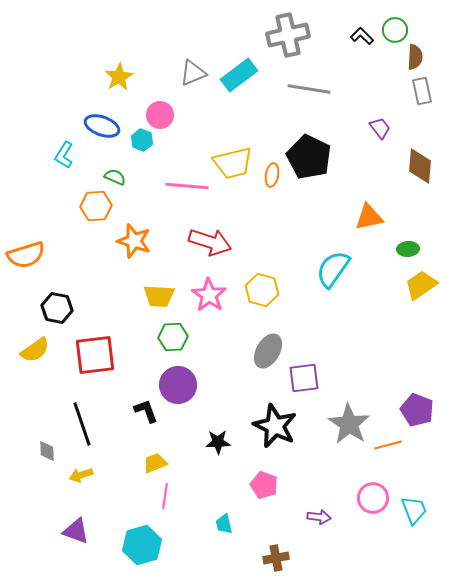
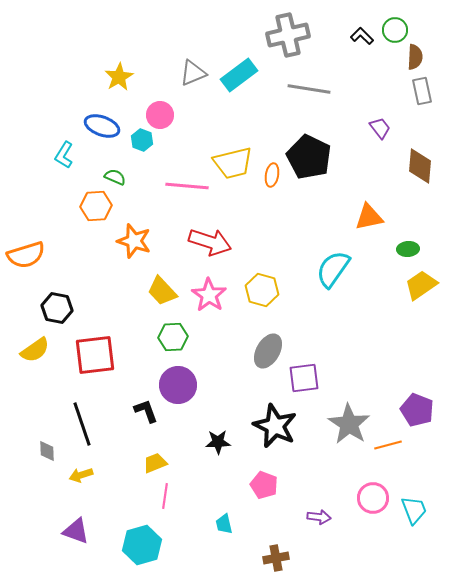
yellow trapezoid at (159, 296): moved 3 px right, 5 px up; rotated 44 degrees clockwise
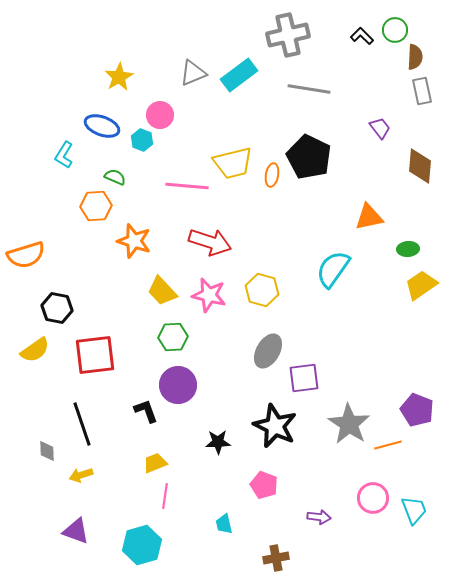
pink star at (209, 295): rotated 20 degrees counterclockwise
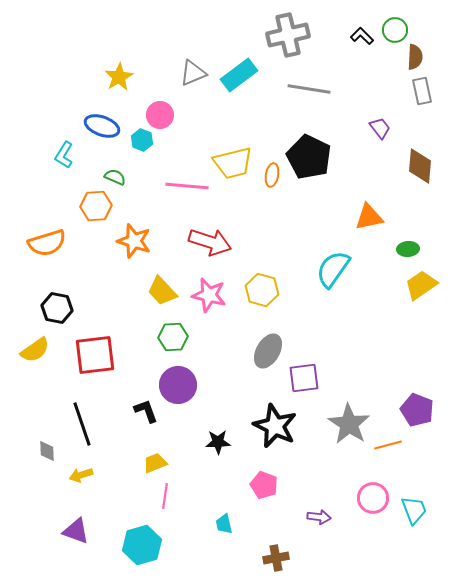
orange semicircle at (26, 255): moved 21 px right, 12 px up
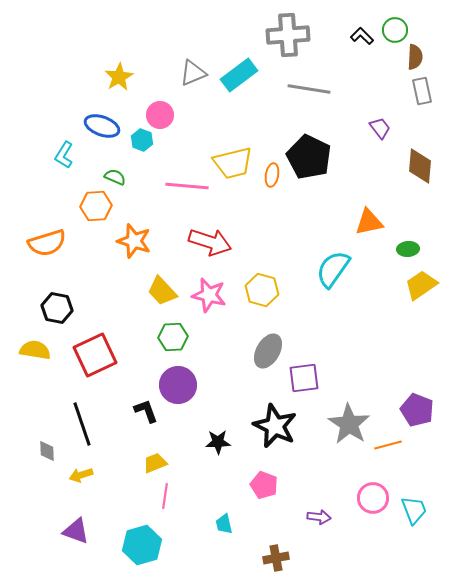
gray cross at (288, 35): rotated 9 degrees clockwise
orange triangle at (369, 217): moved 5 px down
yellow semicircle at (35, 350): rotated 136 degrees counterclockwise
red square at (95, 355): rotated 18 degrees counterclockwise
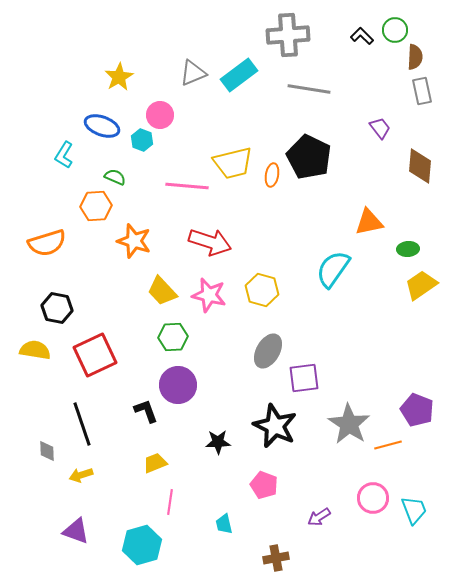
pink line at (165, 496): moved 5 px right, 6 px down
purple arrow at (319, 517): rotated 140 degrees clockwise
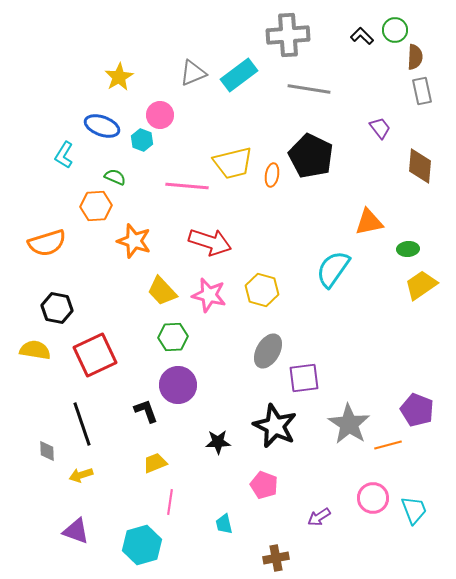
black pentagon at (309, 157): moved 2 px right, 1 px up
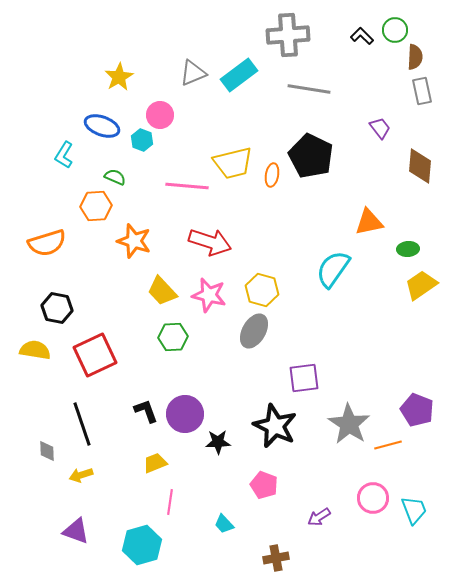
gray ellipse at (268, 351): moved 14 px left, 20 px up
purple circle at (178, 385): moved 7 px right, 29 px down
cyan trapezoid at (224, 524): rotated 30 degrees counterclockwise
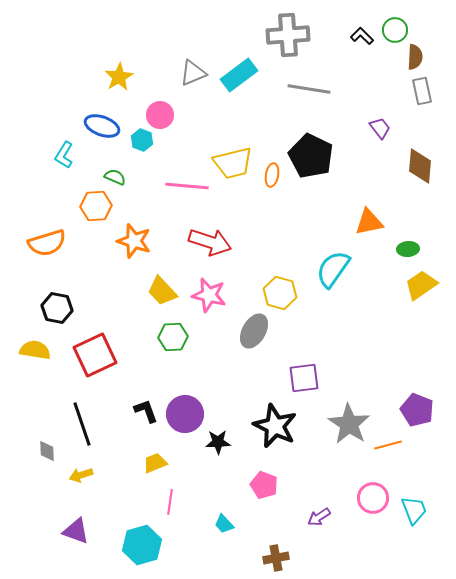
yellow hexagon at (262, 290): moved 18 px right, 3 px down
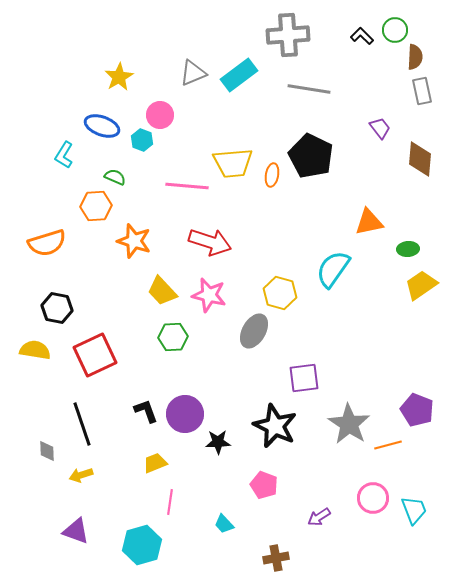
yellow trapezoid at (233, 163): rotated 9 degrees clockwise
brown diamond at (420, 166): moved 7 px up
